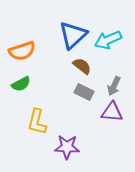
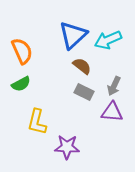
orange semicircle: rotated 96 degrees counterclockwise
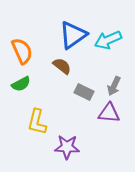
blue triangle: rotated 8 degrees clockwise
brown semicircle: moved 20 px left
purple triangle: moved 3 px left, 1 px down
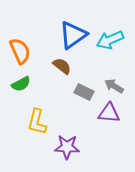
cyan arrow: moved 2 px right
orange semicircle: moved 2 px left
gray arrow: rotated 96 degrees clockwise
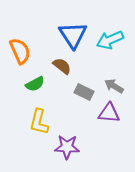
blue triangle: rotated 28 degrees counterclockwise
green semicircle: moved 14 px right
yellow L-shape: moved 2 px right
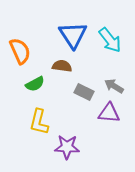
cyan arrow: rotated 104 degrees counterclockwise
brown semicircle: rotated 30 degrees counterclockwise
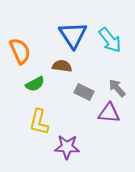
gray arrow: moved 3 px right, 2 px down; rotated 18 degrees clockwise
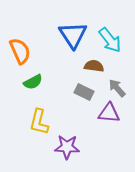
brown semicircle: moved 32 px right
green semicircle: moved 2 px left, 2 px up
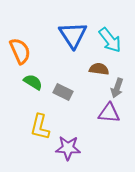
brown semicircle: moved 5 px right, 3 px down
green semicircle: rotated 120 degrees counterclockwise
gray arrow: rotated 120 degrees counterclockwise
gray rectangle: moved 21 px left
yellow L-shape: moved 1 px right, 5 px down
purple star: moved 1 px right, 1 px down
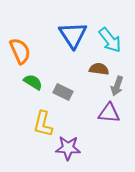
gray arrow: moved 2 px up
yellow L-shape: moved 3 px right, 3 px up
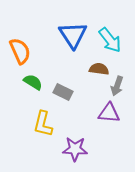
purple star: moved 7 px right, 1 px down
